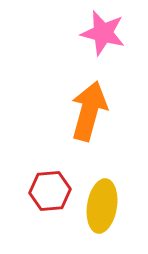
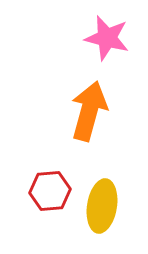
pink star: moved 4 px right, 5 px down
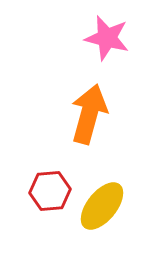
orange arrow: moved 3 px down
yellow ellipse: rotated 30 degrees clockwise
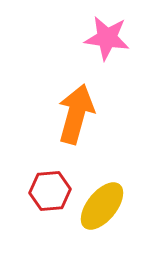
pink star: rotated 6 degrees counterclockwise
orange arrow: moved 13 px left
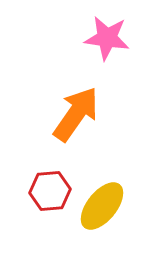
orange arrow: rotated 20 degrees clockwise
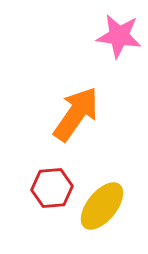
pink star: moved 12 px right, 2 px up
red hexagon: moved 2 px right, 3 px up
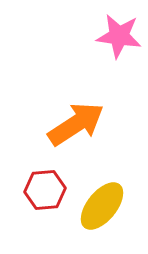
orange arrow: moved 10 px down; rotated 22 degrees clockwise
red hexagon: moved 7 px left, 2 px down
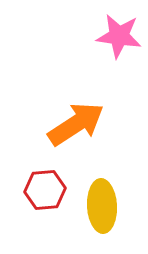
yellow ellipse: rotated 42 degrees counterclockwise
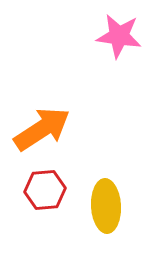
orange arrow: moved 34 px left, 5 px down
yellow ellipse: moved 4 px right
